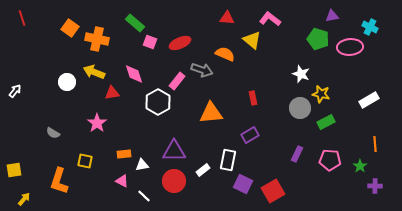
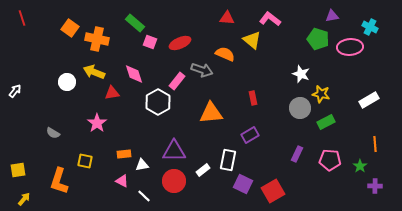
yellow square at (14, 170): moved 4 px right
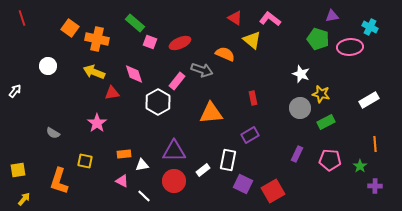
red triangle at (227, 18): moved 8 px right; rotated 28 degrees clockwise
white circle at (67, 82): moved 19 px left, 16 px up
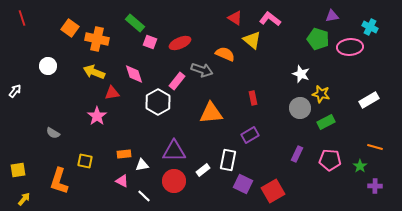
pink star at (97, 123): moved 7 px up
orange line at (375, 144): moved 3 px down; rotated 70 degrees counterclockwise
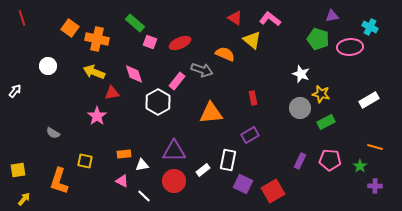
purple rectangle at (297, 154): moved 3 px right, 7 px down
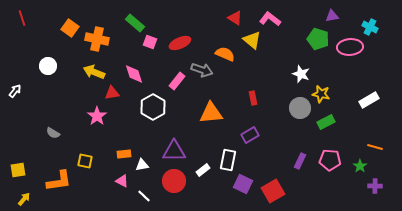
white hexagon at (158, 102): moved 5 px left, 5 px down
orange L-shape at (59, 181): rotated 116 degrees counterclockwise
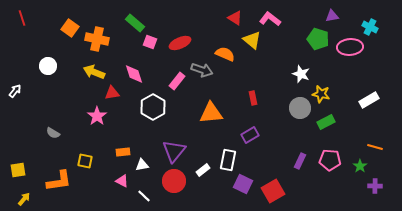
purple triangle at (174, 151): rotated 50 degrees counterclockwise
orange rectangle at (124, 154): moved 1 px left, 2 px up
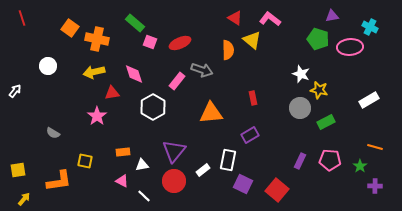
orange semicircle at (225, 54): moved 3 px right, 4 px up; rotated 66 degrees clockwise
yellow arrow at (94, 72): rotated 35 degrees counterclockwise
yellow star at (321, 94): moved 2 px left, 4 px up
red square at (273, 191): moved 4 px right, 1 px up; rotated 20 degrees counterclockwise
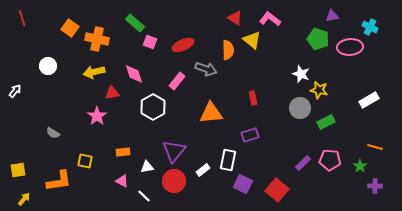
red ellipse at (180, 43): moved 3 px right, 2 px down
gray arrow at (202, 70): moved 4 px right, 1 px up
purple rectangle at (250, 135): rotated 12 degrees clockwise
purple rectangle at (300, 161): moved 3 px right, 2 px down; rotated 21 degrees clockwise
white triangle at (142, 165): moved 5 px right, 2 px down
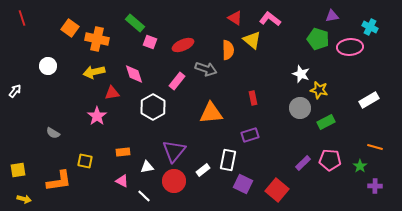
yellow arrow at (24, 199): rotated 64 degrees clockwise
